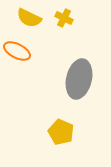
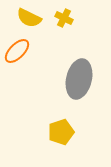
orange ellipse: rotated 72 degrees counterclockwise
yellow pentagon: rotated 30 degrees clockwise
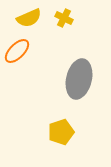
yellow semicircle: rotated 50 degrees counterclockwise
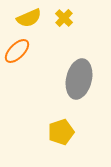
yellow cross: rotated 18 degrees clockwise
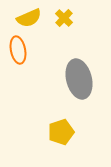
orange ellipse: moved 1 px right, 1 px up; rotated 56 degrees counterclockwise
gray ellipse: rotated 27 degrees counterclockwise
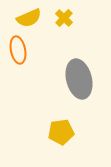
yellow pentagon: rotated 10 degrees clockwise
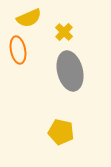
yellow cross: moved 14 px down
gray ellipse: moved 9 px left, 8 px up
yellow pentagon: rotated 20 degrees clockwise
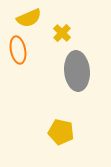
yellow cross: moved 2 px left, 1 px down
gray ellipse: moved 7 px right; rotated 9 degrees clockwise
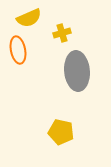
yellow cross: rotated 30 degrees clockwise
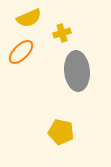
orange ellipse: moved 3 px right, 2 px down; rotated 56 degrees clockwise
